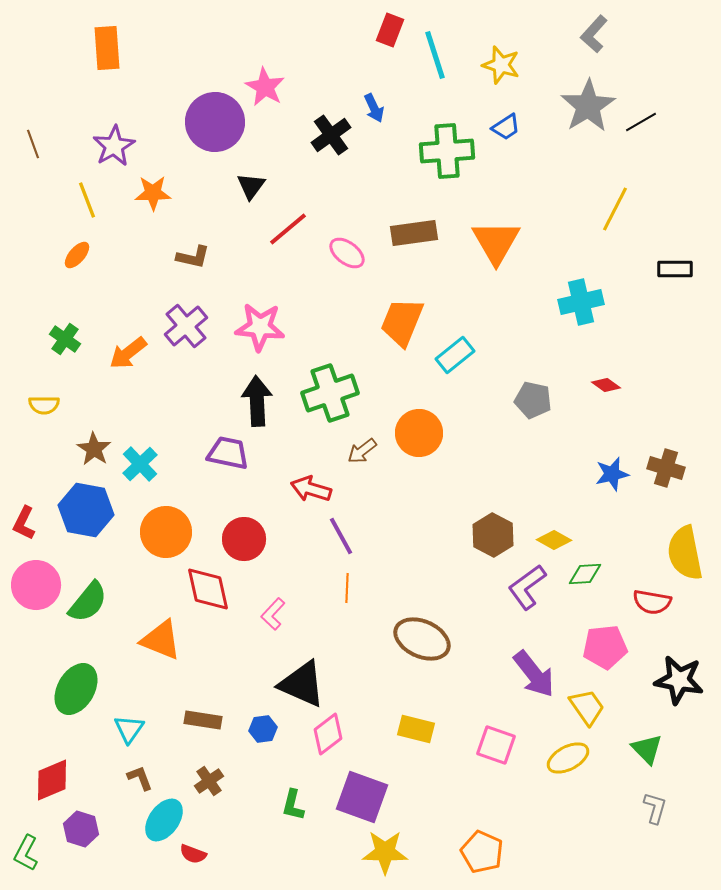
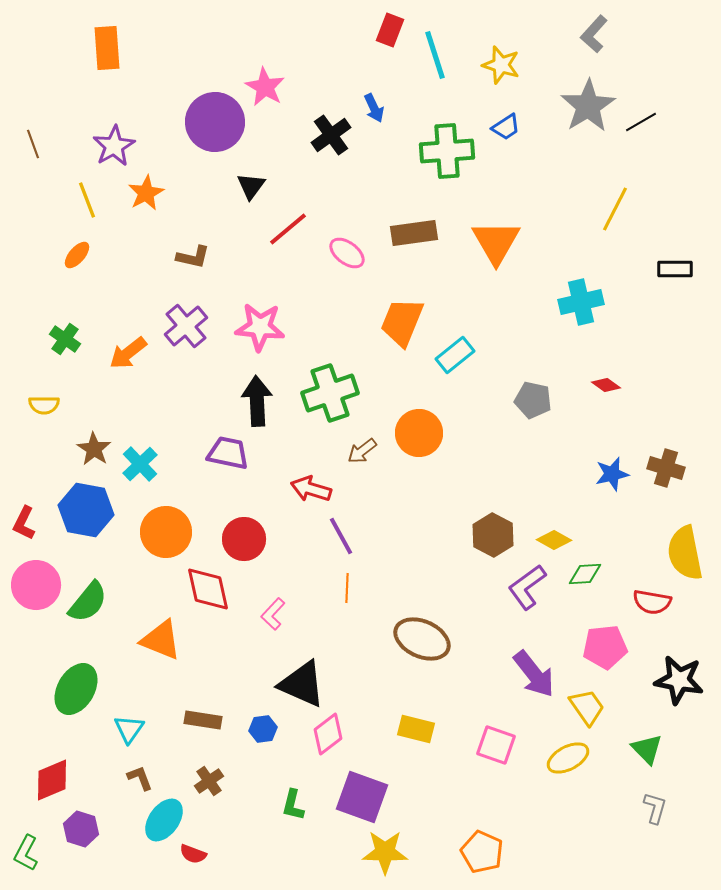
orange star at (153, 193): moved 7 px left; rotated 27 degrees counterclockwise
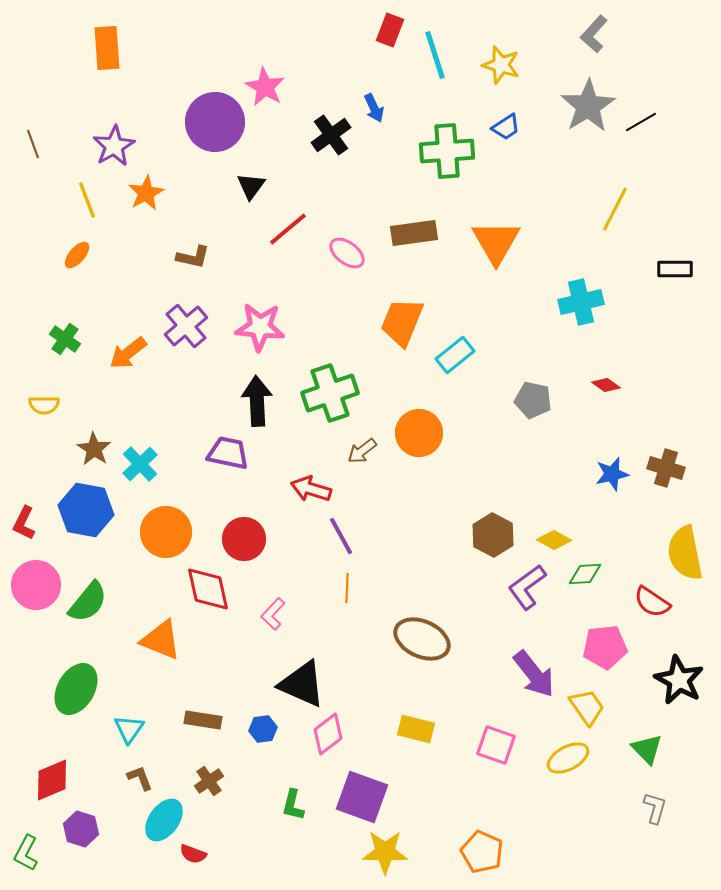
red semicircle at (652, 602): rotated 24 degrees clockwise
black star at (679, 680): rotated 18 degrees clockwise
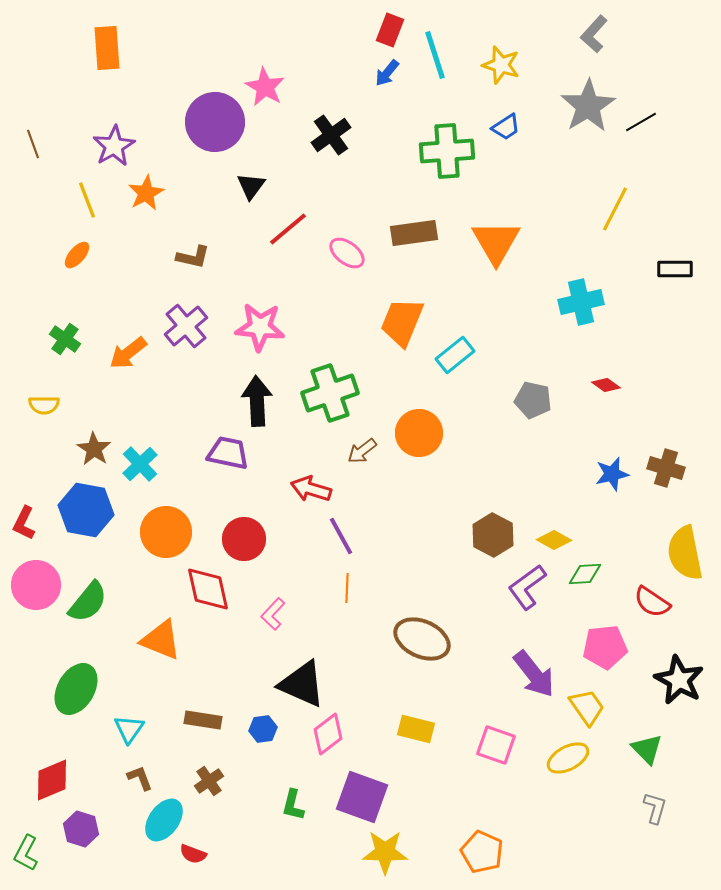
blue arrow at (374, 108): moved 13 px right, 35 px up; rotated 64 degrees clockwise
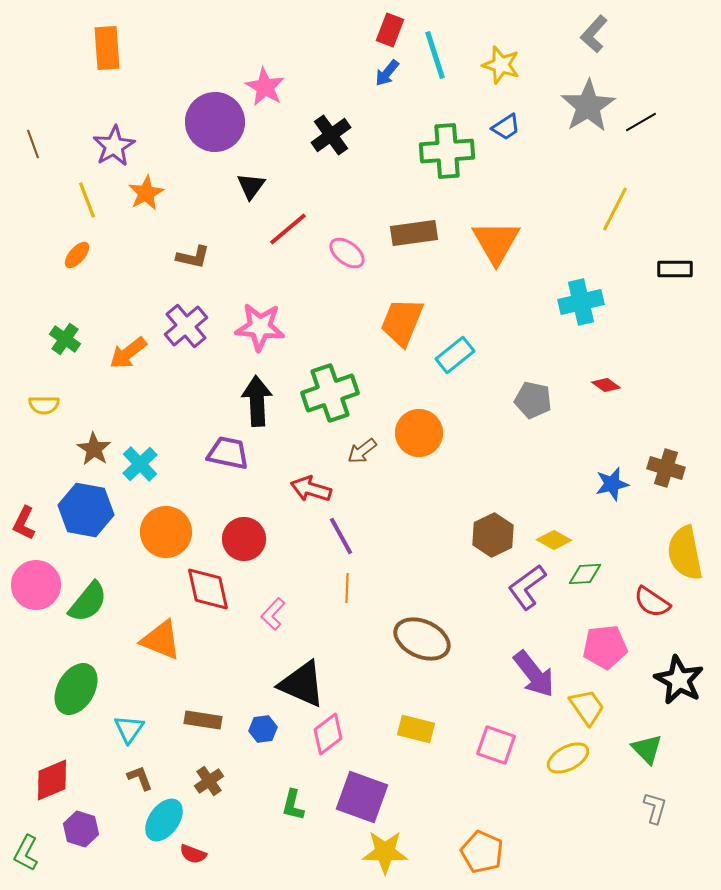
blue star at (612, 474): moved 10 px down
brown hexagon at (493, 535): rotated 6 degrees clockwise
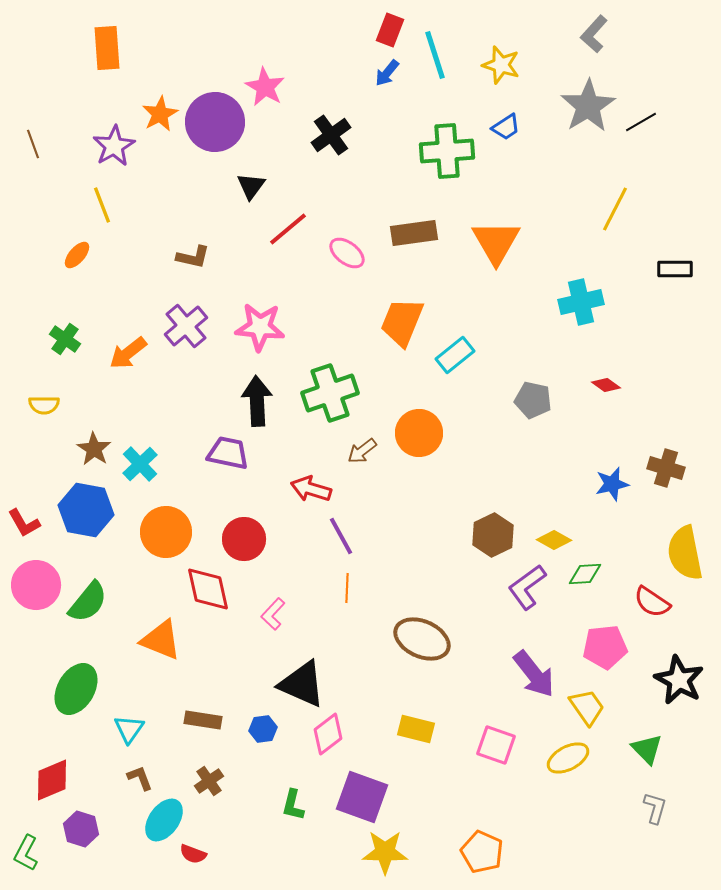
orange star at (146, 193): moved 14 px right, 79 px up
yellow line at (87, 200): moved 15 px right, 5 px down
red L-shape at (24, 523): rotated 56 degrees counterclockwise
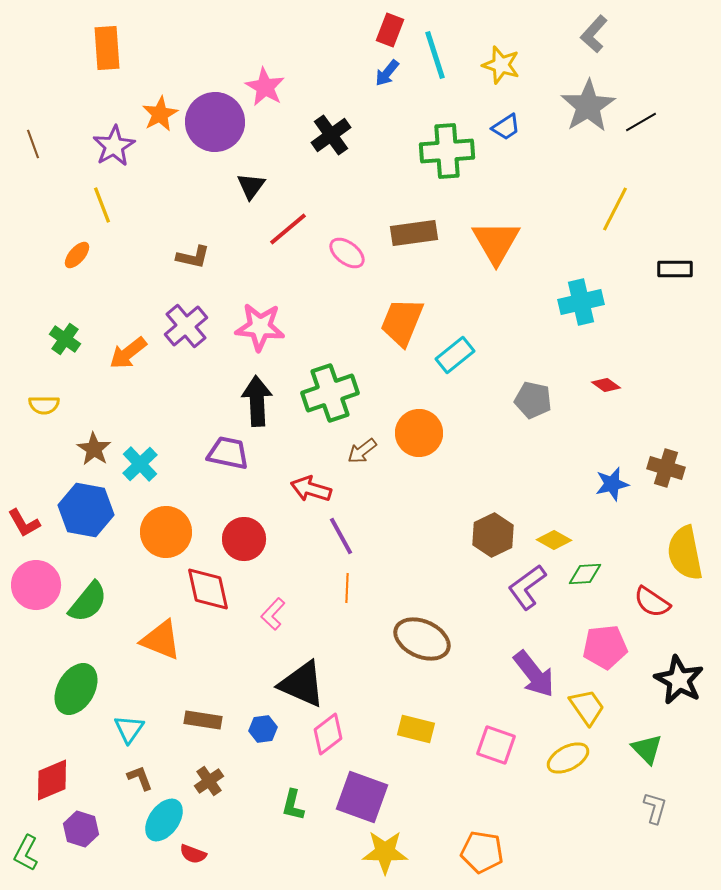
orange pentagon at (482, 852): rotated 15 degrees counterclockwise
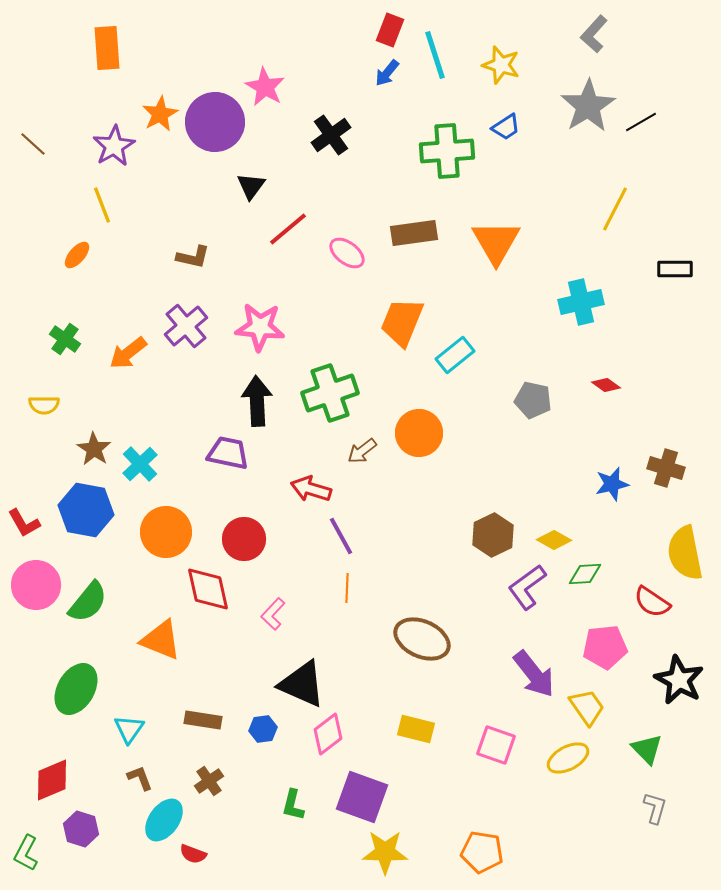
brown line at (33, 144): rotated 28 degrees counterclockwise
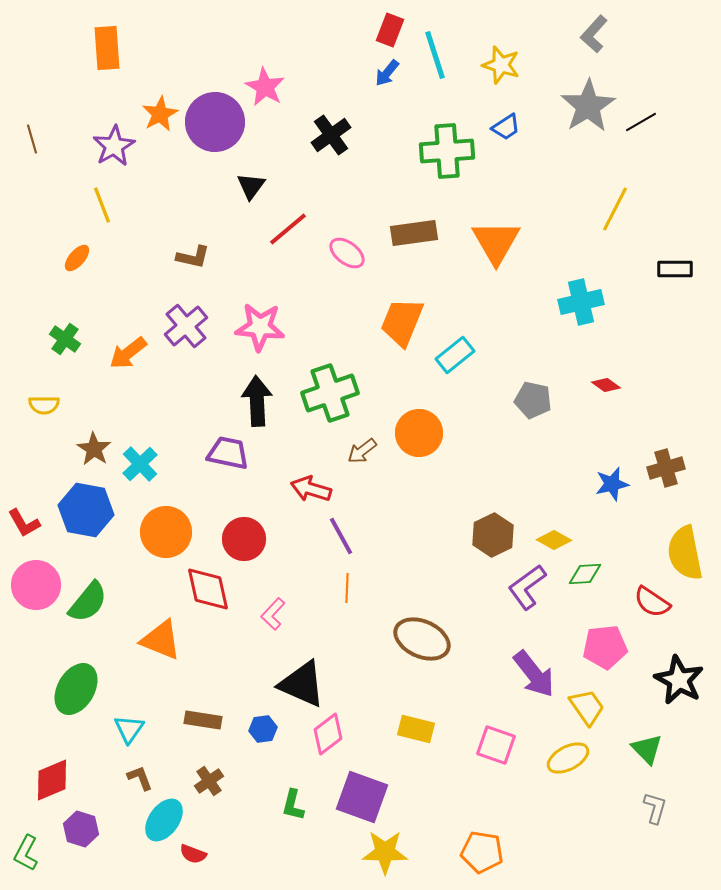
brown line at (33, 144): moved 1 px left, 5 px up; rotated 32 degrees clockwise
orange ellipse at (77, 255): moved 3 px down
brown cross at (666, 468): rotated 33 degrees counterclockwise
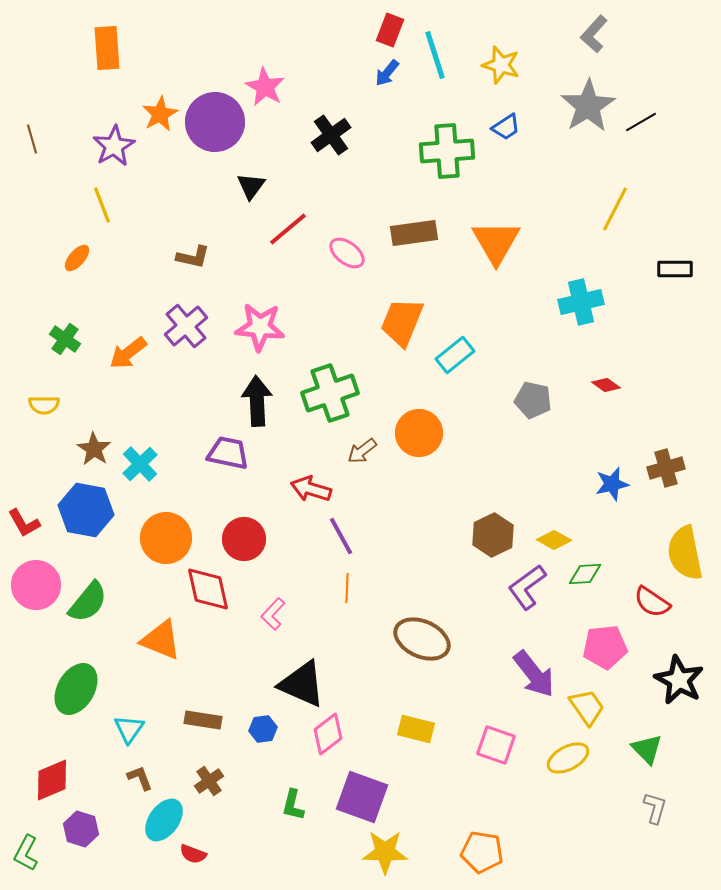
orange circle at (166, 532): moved 6 px down
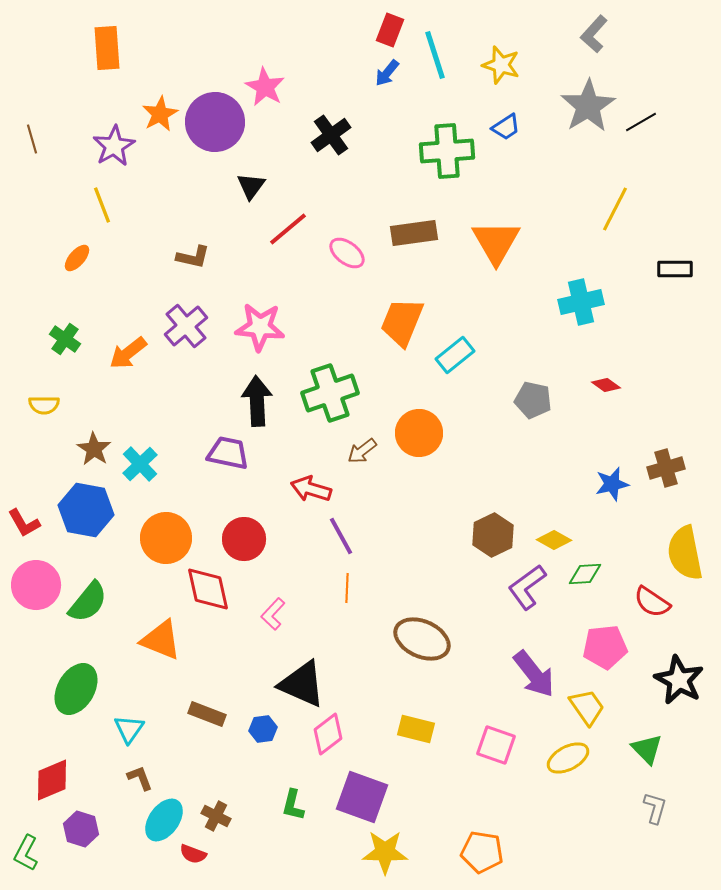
brown rectangle at (203, 720): moved 4 px right, 6 px up; rotated 12 degrees clockwise
brown cross at (209, 781): moved 7 px right, 35 px down; rotated 28 degrees counterclockwise
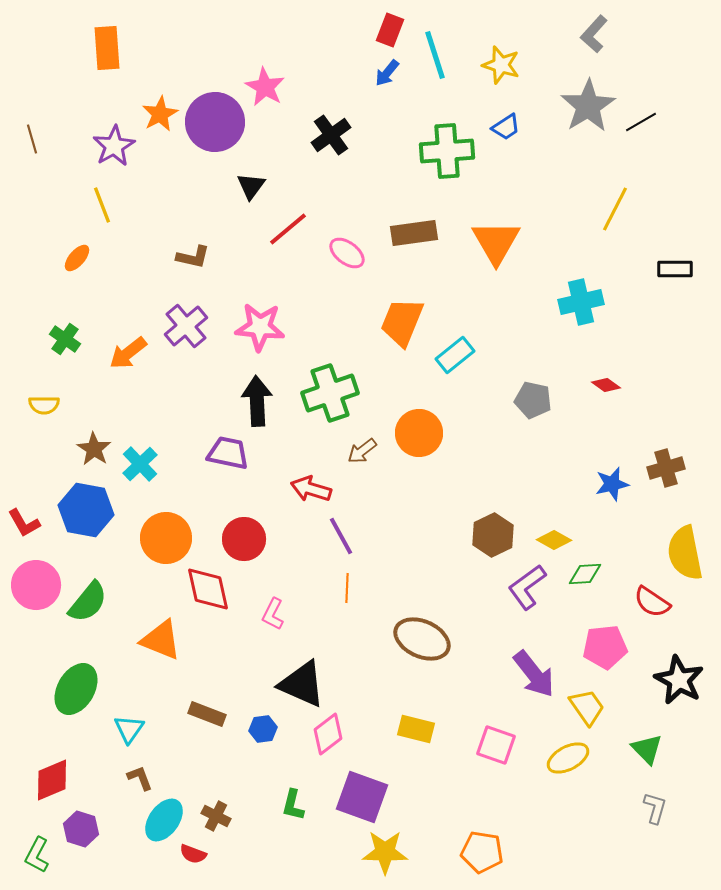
pink L-shape at (273, 614): rotated 16 degrees counterclockwise
green L-shape at (26, 853): moved 11 px right, 2 px down
